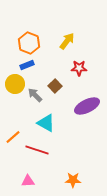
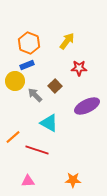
yellow circle: moved 3 px up
cyan triangle: moved 3 px right
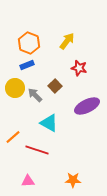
red star: rotated 14 degrees clockwise
yellow circle: moved 7 px down
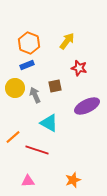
brown square: rotated 32 degrees clockwise
gray arrow: rotated 21 degrees clockwise
orange star: rotated 21 degrees counterclockwise
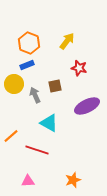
yellow circle: moved 1 px left, 4 px up
orange line: moved 2 px left, 1 px up
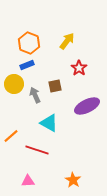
red star: rotated 21 degrees clockwise
orange star: rotated 21 degrees counterclockwise
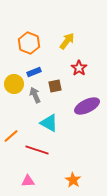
blue rectangle: moved 7 px right, 7 px down
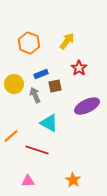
blue rectangle: moved 7 px right, 2 px down
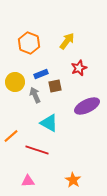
red star: rotated 14 degrees clockwise
yellow circle: moved 1 px right, 2 px up
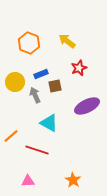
yellow arrow: rotated 90 degrees counterclockwise
